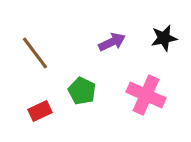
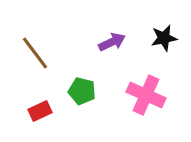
green pentagon: rotated 12 degrees counterclockwise
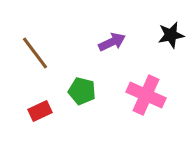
black star: moved 7 px right, 3 px up
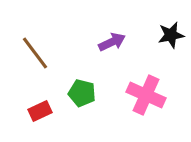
green pentagon: moved 2 px down
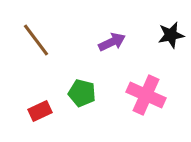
brown line: moved 1 px right, 13 px up
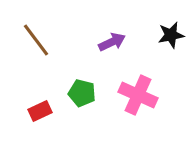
pink cross: moved 8 px left
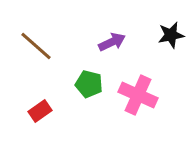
brown line: moved 6 px down; rotated 12 degrees counterclockwise
green pentagon: moved 7 px right, 9 px up
red rectangle: rotated 10 degrees counterclockwise
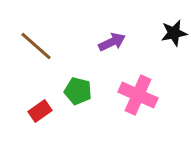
black star: moved 3 px right, 2 px up
green pentagon: moved 11 px left, 7 px down
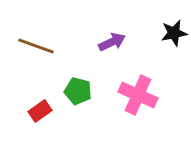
brown line: rotated 21 degrees counterclockwise
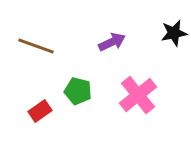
pink cross: rotated 27 degrees clockwise
